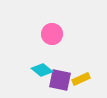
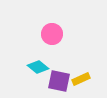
cyan diamond: moved 4 px left, 3 px up
purple square: moved 1 px left, 1 px down
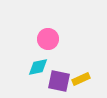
pink circle: moved 4 px left, 5 px down
cyan diamond: rotated 50 degrees counterclockwise
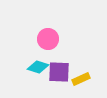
cyan diamond: rotated 30 degrees clockwise
purple square: moved 9 px up; rotated 10 degrees counterclockwise
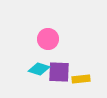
cyan diamond: moved 1 px right, 2 px down
yellow rectangle: rotated 18 degrees clockwise
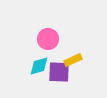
cyan diamond: moved 3 px up; rotated 35 degrees counterclockwise
yellow rectangle: moved 8 px left, 19 px up; rotated 18 degrees counterclockwise
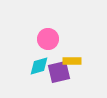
yellow rectangle: moved 1 px left, 1 px down; rotated 24 degrees clockwise
purple square: rotated 15 degrees counterclockwise
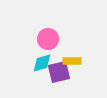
cyan diamond: moved 3 px right, 3 px up
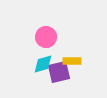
pink circle: moved 2 px left, 2 px up
cyan diamond: moved 1 px right, 1 px down
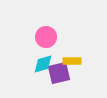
purple square: moved 1 px down
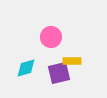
pink circle: moved 5 px right
cyan diamond: moved 17 px left, 4 px down
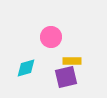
purple square: moved 7 px right, 4 px down
